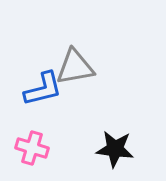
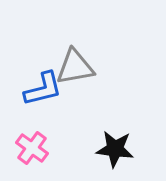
pink cross: rotated 20 degrees clockwise
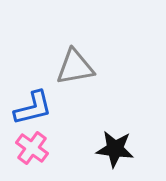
blue L-shape: moved 10 px left, 19 px down
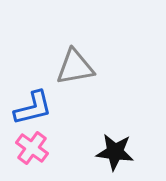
black star: moved 3 px down
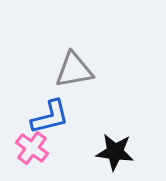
gray triangle: moved 1 px left, 3 px down
blue L-shape: moved 17 px right, 9 px down
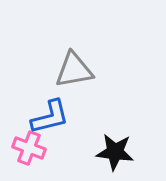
pink cross: moved 3 px left; rotated 16 degrees counterclockwise
